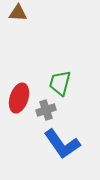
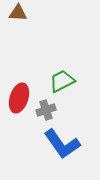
green trapezoid: moved 2 px right, 2 px up; rotated 48 degrees clockwise
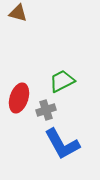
brown triangle: rotated 12 degrees clockwise
blue L-shape: rotated 6 degrees clockwise
